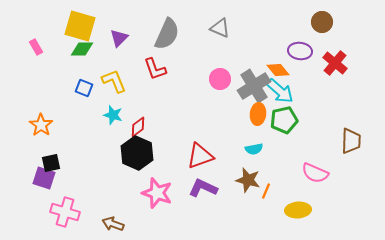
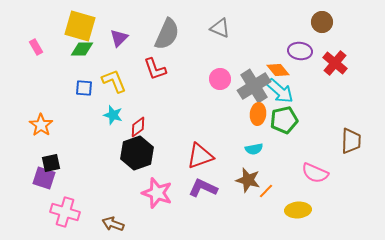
blue square: rotated 18 degrees counterclockwise
black hexagon: rotated 16 degrees clockwise
orange line: rotated 21 degrees clockwise
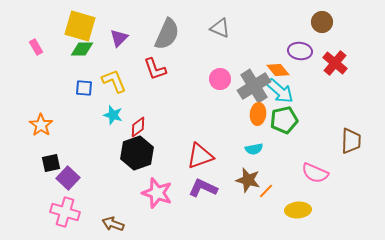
purple square: moved 24 px right; rotated 25 degrees clockwise
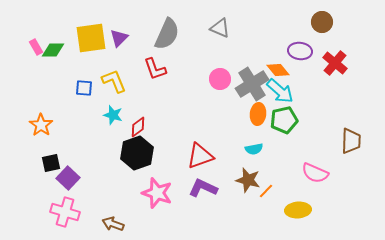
yellow square: moved 11 px right, 12 px down; rotated 24 degrees counterclockwise
green diamond: moved 29 px left, 1 px down
gray cross: moved 2 px left, 2 px up
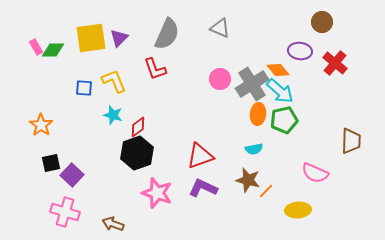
purple square: moved 4 px right, 3 px up
